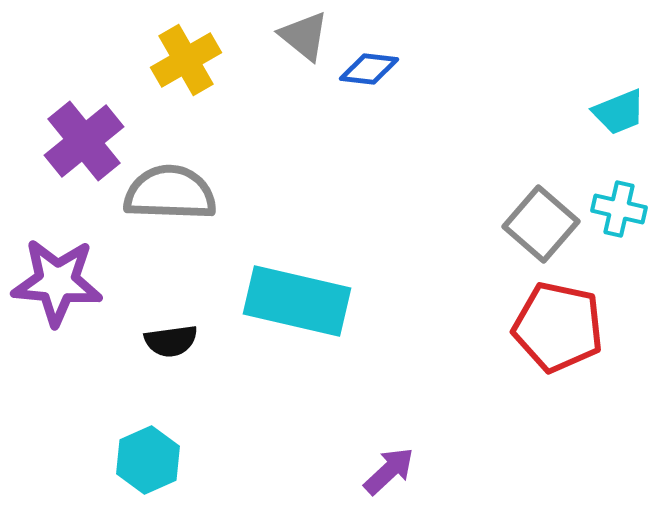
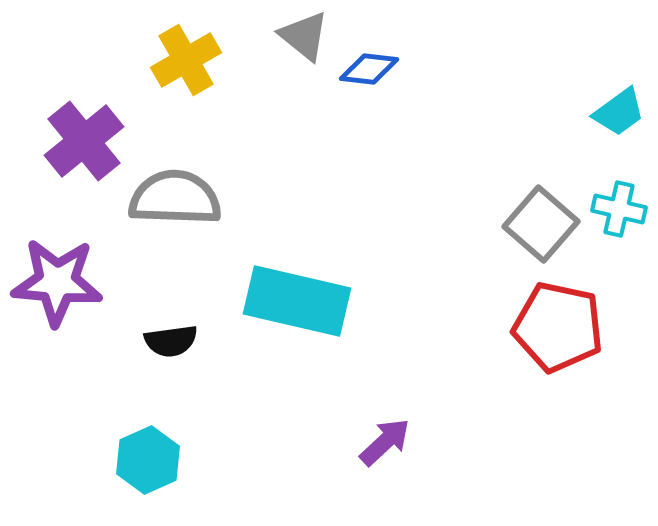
cyan trapezoid: rotated 14 degrees counterclockwise
gray semicircle: moved 5 px right, 5 px down
purple arrow: moved 4 px left, 29 px up
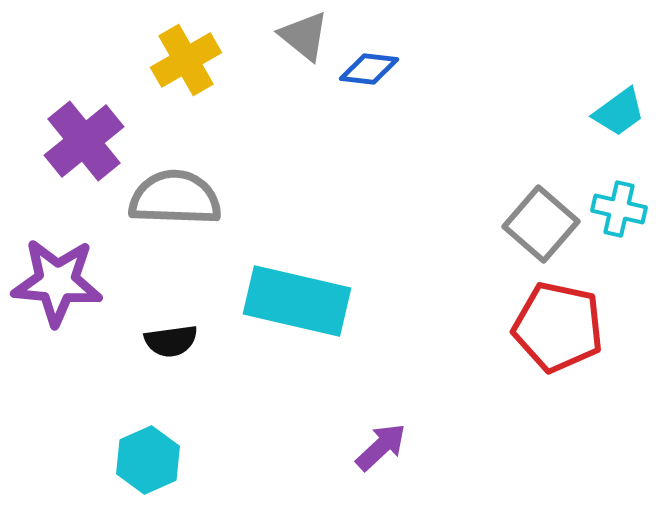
purple arrow: moved 4 px left, 5 px down
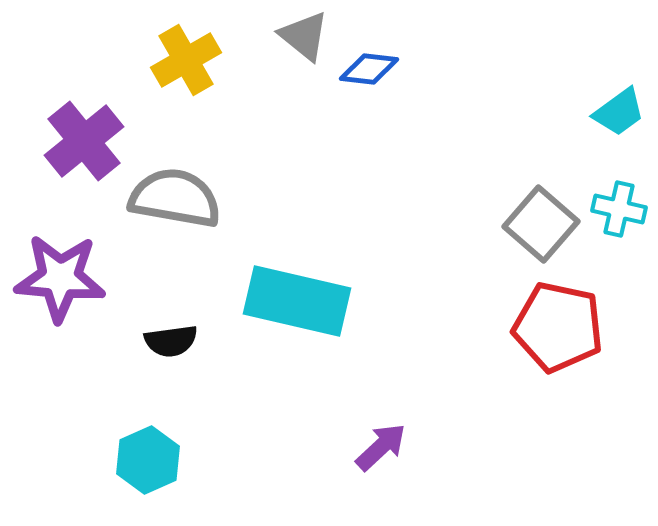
gray semicircle: rotated 8 degrees clockwise
purple star: moved 3 px right, 4 px up
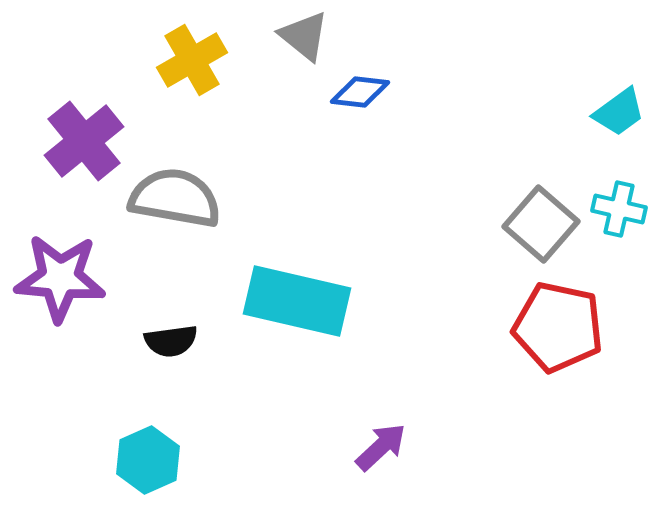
yellow cross: moved 6 px right
blue diamond: moved 9 px left, 23 px down
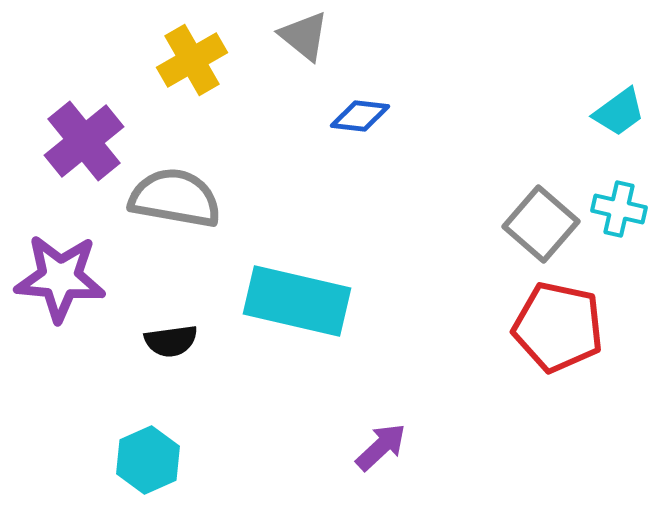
blue diamond: moved 24 px down
